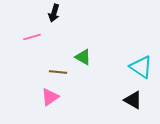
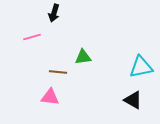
green triangle: rotated 36 degrees counterclockwise
cyan triangle: rotated 45 degrees counterclockwise
pink triangle: rotated 42 degrees clockwise
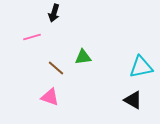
brown line: moved 2 px left, 4 px up; rotated 36 degrees clockwise
pink triangle: rotated 12 degrees clockwise
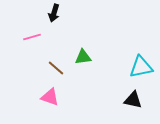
black triangle: rotated 18 degrees counterclockwise
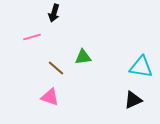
cyan triangle: rotated 20 degrees clockwise
black triangle: rotated 36 degrees counterclockwise
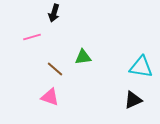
brown line: moved 1 px left, 1 px down
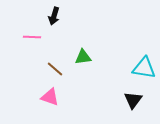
black arrow: moved 3 px down
pink line: rotated 18 degrees clockwise
cyan triangle: moved 3 px right, 1 px down
black triangle: rotated 30 degrees counterclockwise
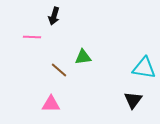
brown line: moved 4 px right, 1 px down
pink triangle: moved 1 px right, 7 px down; rotated 18 degrees counterclockwise
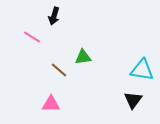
pink line: rotated 30 degrees clockwise
cyan triangle: moved 2 px left, 2 px down
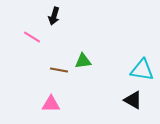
green triangle: moved 4 px down
brown line: rotated 30 degrees counterclockwise
black triangle: rotated 36 degrees counterclockwise
